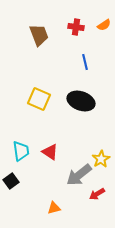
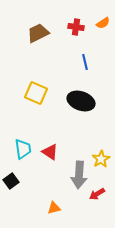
orange semicircle: moved 1 px left, 2 px up
brown trapezoid: moved 1 px left, 2 px up; rotated 95 degrees counterclockwise
yellow square: moved 3 px left, 6 px up
cyan trapezoid: moved 2 px right, 2 px up
gray arrow: rotated 48 degrees counterclockwise
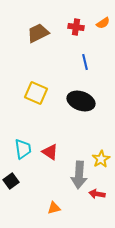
red arrow: rotated 42 degrees clockwise
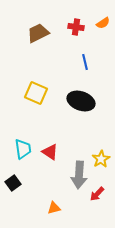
black square: moved 2 px right, 2 px down
red arrow: rotated 56 degrees counterclockwise
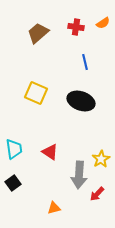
brown trapezoid: rotated 15 degrees counterclockwise
cyan trapezoid: moved 9 px left
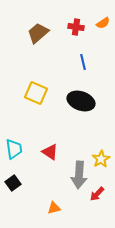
blue line: moved 2 px left
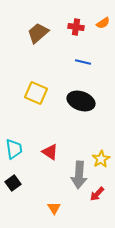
blue line: rotated 63 degrees counterclockwise
orange triangle: rotated 48 degrees counterclockwise
